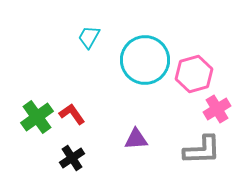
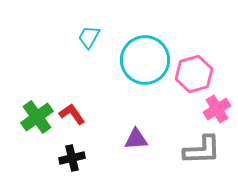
black cross: rotated 20 degrees clockwise
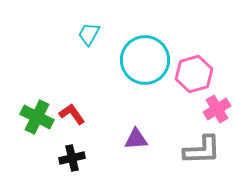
cyan trapezoid: moved 3 px up
green cross: rotated 28 degrees counterclockwise
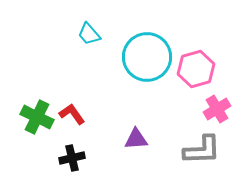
cyan trapezoid: rotated 70 degrees counterclockwise
cyan circle: moved 2 px right, 3 px up
pink hexagon: moved 2 px right, 5 px up
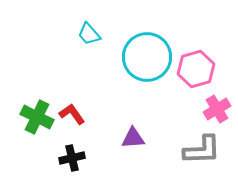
purple triangle: moved 3 px left, 1 px up
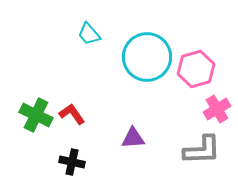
green cross: moved 1 px left, 2 px up
black cross: moved 4 px down; rotated 25 degrees clockwise
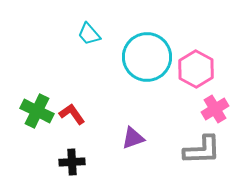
pink hexagon: rotated 15 degrees counterclockwise
pink cross: moved 2 px left
green cross: moved 1 px right, 4 px up
purple triangle: rotated 15 degrees counterclockwise
black cross: rotated 15 degrees counterclockwise
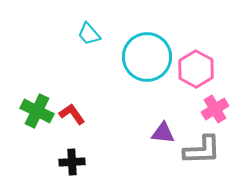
purple triangle: moved 30 px right, 5 px up; rotated 25 degrees clockwise
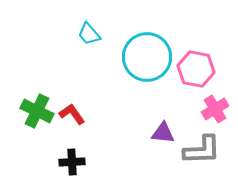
pink hexagon: rotated 18 degrees counterclockwise
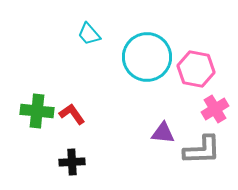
green cross: rotated 20 degrees counterclockwise
